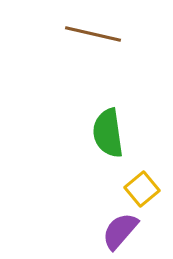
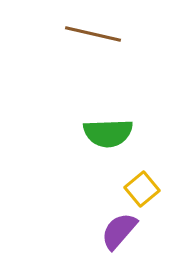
green semicircle: rotated 84 degrees counterclockwise
purple semicircle: moved 1 px left
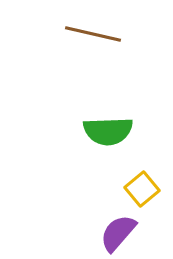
green semicircle: moved 2 px up
purple semicircle: moved 1 px left, 2 px down
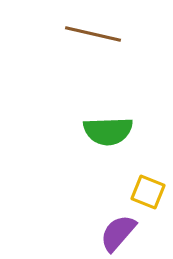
yellow square: moved 6 px right, 3 px down; rotated 28 degrees counterclockwise
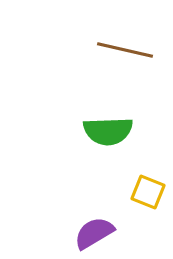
brown line: moved 32 px right, 16 px down
purple semicircle: moved 24 px left; rotated 18 degrees clockwise
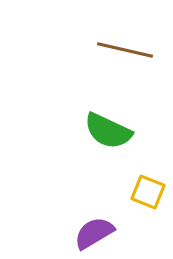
green semicircle: rotated 27 degrees clockwise
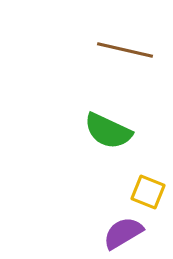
purple semicircle: moved 29 px right
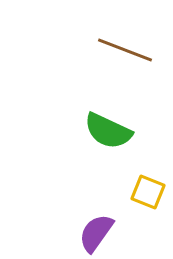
brown line: rotated 8 degrees clockwise
purple semicircle: moved 27 px left; rotated 24 degrees counterclockwise
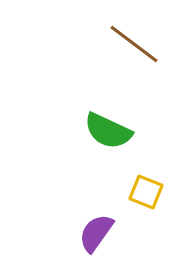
brown line: moved 9 px right, 6 px up; rotated 16 degrees clockwise
yellow square: moved 2 px left
